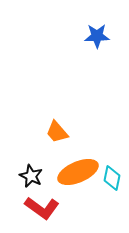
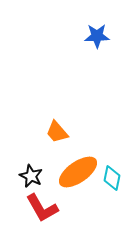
orange ellipse: rotated 12 degrees counterclockwise
red L-shape: rotated 24 degrees clockwise
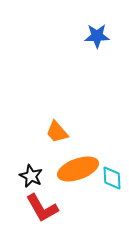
orange ellipse: moved 3 px up; rotated 15 degrees clockwise
cyan diamond: rotated 15 degrees counterclockwise
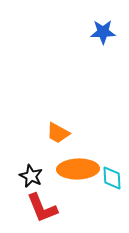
blue star: moved 6 px right, 4 px up
orange trapezoid: moved 1 px right, 1 px down; rotated 20 degrees counterclockwise
orange ellipse: rotated 18 degrees clockwise
red L-shape: rotated 8 degrees clockwise
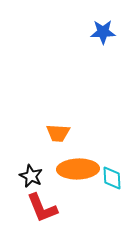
orange trapezoid: rotated 25 degrees counterclockwise
